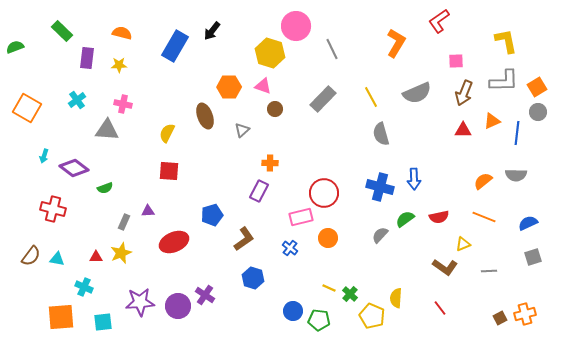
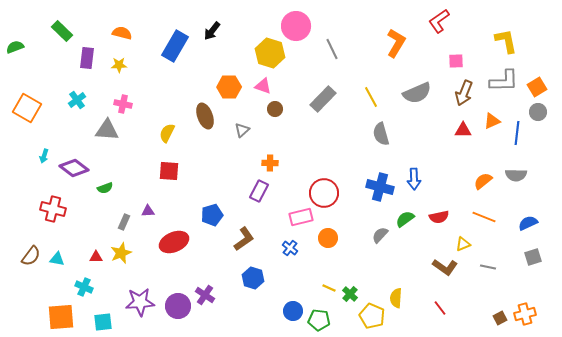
gray line at (489, 271): moved 1 px left, 4 px up; rotated 14 degrees clockwise
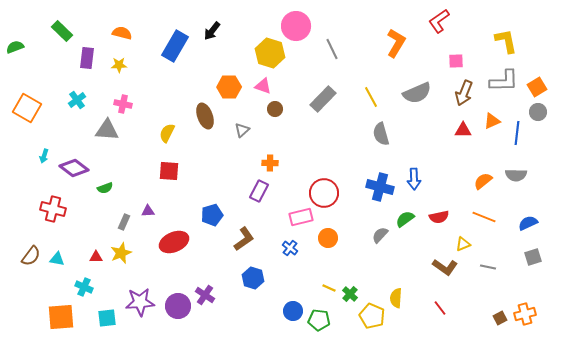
cyan square at (103, 322): moved 4 px right, 4 px up
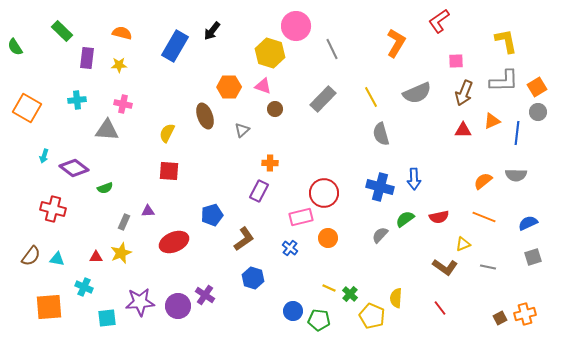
green semicircle at (15, 47): rotated 102 degrees counterclockwise
cyan cross at (77, 100): rotated 30 degrees clockwise
orange square at (61, 317): moved 12 px left, 10 px up
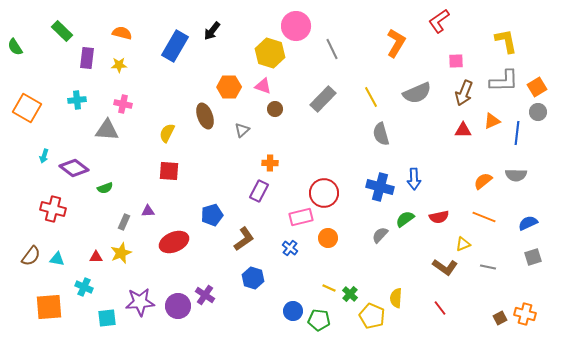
orange cross at (525, 314): rotated 30 degrees clockwise
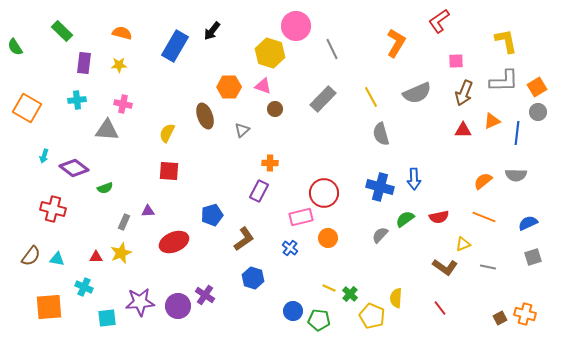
purple rectangle at (87, 58): moved 3 px left, 5 px down
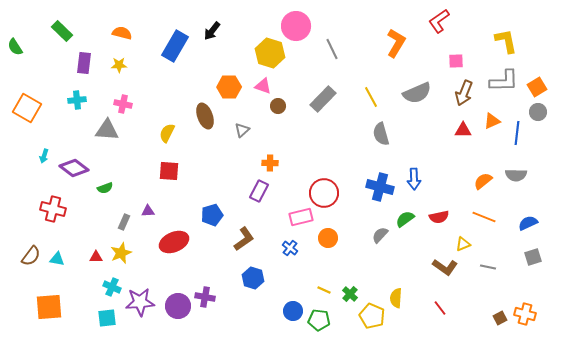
brown circle at (275, 109): moved 3 px right, 3 px up
cyan cross at (84, 287): moved 28 px right
yellow line at (329, 288): moved 5 px left, 2 px down
purple cross at (205, 295): moved 2 px down; rotated 24 degrees counterclockwise
